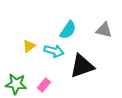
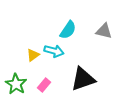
gray triangle: moved 1 px down
yellow triangle: moved 4 px right, 9 px down
black triangle: moved 1 px right, 13 px down
green star: rotated 25 degrees clockwise
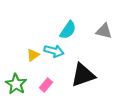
black triangle: moved 4 px up
pink rectangle: moved 2 px right
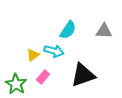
gray triangle: rotated 12 degrees counterclockwise
pink rectangle: moved 3 px left, 8 px up
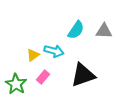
cyan semicircle: moved 8 px right
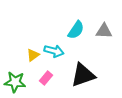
pink rectangle: moved 3 px right, 1 px down
green star: moved 1 px left, 2 px up; rotated 25 degrees counterclockwise
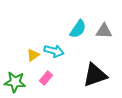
cyan semicircle: moved 2 px right, 1 px up
black triangle: moved 12 px right
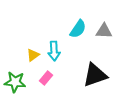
cyan arrow: rotated 72 degrees clockwise
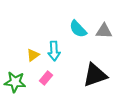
cyan semicircle: rotated 102 degrees clockwise
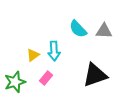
green star: rotated 25 degrees counterclockwise
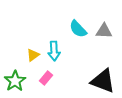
black triangle: moved 8 px right, 6 px down; rotated 40 degrees clockwise
green star: moved 1 px up; rotated 15 degrees counterclockwise
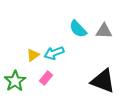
cyan arrow: moved 2 px down; rotated 72 degrees clockwise
